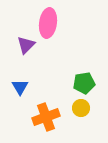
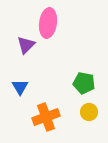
green pentagon: rotated 20 degrees clockwise
yellow circle: moved 8 px right, 4 px down
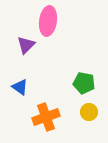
pink ellipse: moved 2 px up
blue triangle: rotated 24 degrees counterclockwise
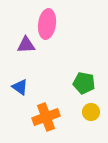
pink ellipse: moved 1 px left, 3 px down
purple triangle: rotated 42 degrees clockwise
yellow circle: moved 2 px right
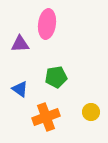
purple triangle: moved 6 px left, 1 px up
green pentagon: moved 28 px left, 6 px up; rotated 20 degrees counterclockwise
blue triangle: moved 2 px down
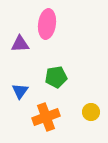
blue triangle: moved 2 px down; rotated 30 degrees clockwise
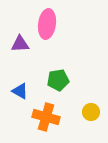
green pentagon: moved 2 px right, 3 px down
blue triangle: rotated 36 degrees counterclockwise
orange cross: rotated 36 degrees clockwise
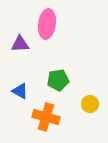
yellow circle: moved 1 px left, 8 px up
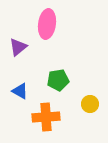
purple triangle: moved 2 px left, 3 px down; rotated 36 degrees counterclockwise
orange cross: rotated 20 degrees counterclockwise
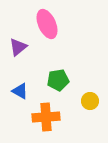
pink ellipse: rotated 32 degrees counterclockwise
yellow circle: moved 3 px up
